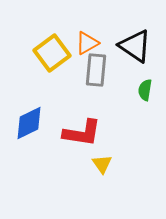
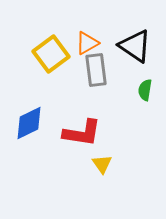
yellow square: moved 1 px left, 1 px down
gray rectangle: rotated 12 degrees counterclockwise
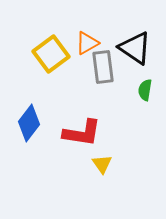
black triangle: moved 2 px down
gray rectangle: moved 7 px right, 3 px up
blue diamond: rotated 27 degrees counterclockwise
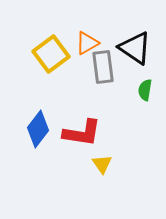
blue diamond: moved 9 px right, 6 px down
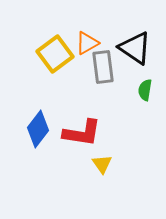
yellow square: moved 4 px right
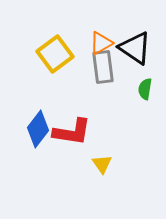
orange triangle: moved 14 px right
green semicircle: moved 1 px up
red L-shape: moved 10 px left, 1 px up
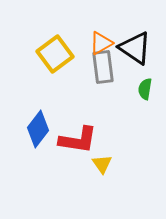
red L-shape: moved 6 px right, 8 px down
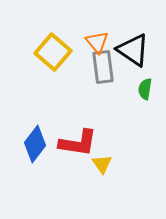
orange triangle: moved 4 px left, 1 px up; rotated 40 degrees counterclockwise
black triangle: moved 2 px left, 2 px down
yellow square: moved 2 px left, 2 px up; rotated 12 degrees counterclockwise
blue diamond: moved 3 px left, 15 px down
red L-shape: moved 3 px down
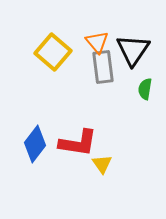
black triangle: rotated 30 degrees clockwise
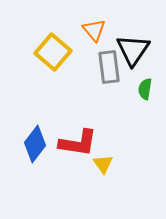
orange triangle: moved 3 px left, 12 px up
gray rectangle: moved 6 px right
yellow triangle: moved 1 px right
